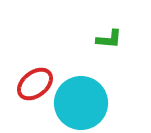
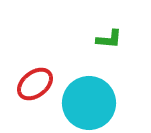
cyan circle: moved 8 px right
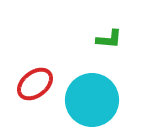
cyan circle: moved 3 px right, 3 px up
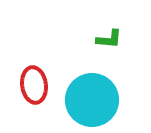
red ellipse: moved 1 px left, 1 px down; rotated 60 degrees counterclockwise
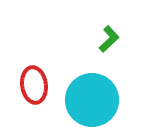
green L-shape: rotated 48 degrees counterclockwise
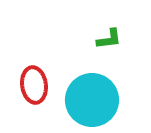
green L-shape: rotated 36 degrees clockwise
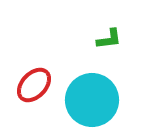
red ellipse: rotated 51 degrees clockwise
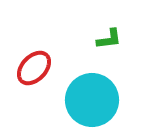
red ellipse: moved 17 px up
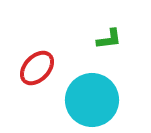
red ellipse: moved 3 px right
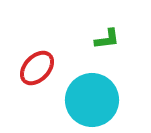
green L-shape: moved 2 px left
